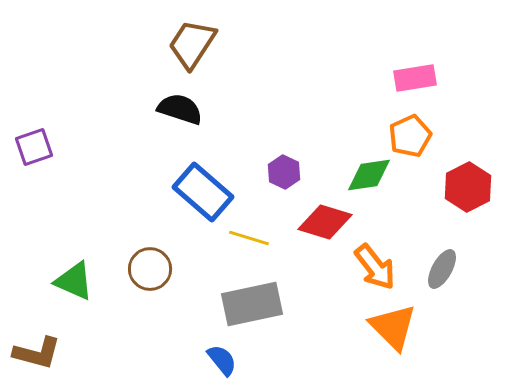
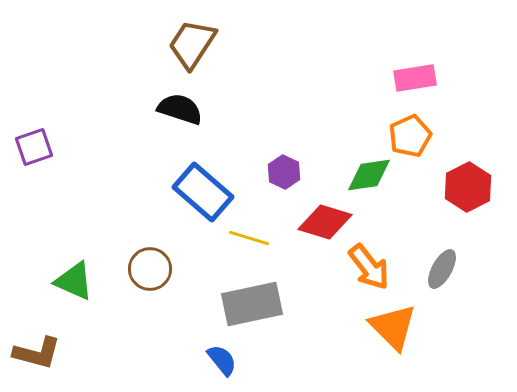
orange arrow: moved 6 px left
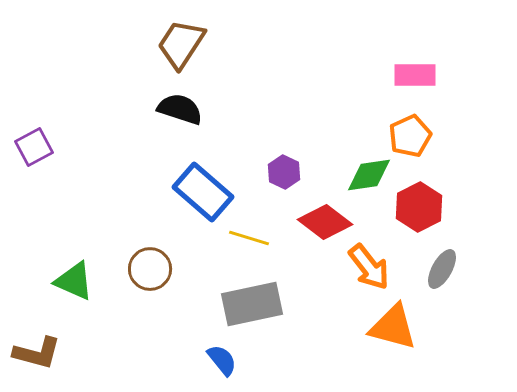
brown trapezoid: moved 11 px left
pink rectangle: moved 3 px up; rotated 9 degrees clockwise
purple square: rotated 9 degrees counterclockwise
red hexagon: moved 49 px left, 20 px down
red diamond: rotated 20 degrees clockwise
orange triangle: rotated 30 degrees counterclockwise
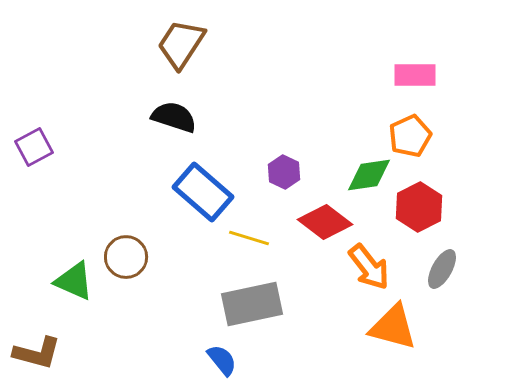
black semicircle: moved 6 px left, 8 px down
brown circle: moved 24 px left, 12 px up
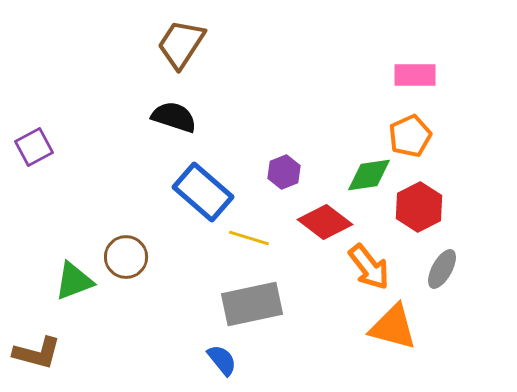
purple hexagon: rotated 12 degrees clockwise
green triangle: rotated 45 degrees counterclockwise
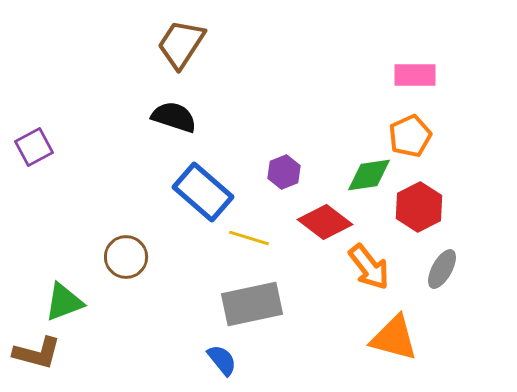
green triangle: moved 10 px left, 21 px down
orange triangle: moved 1 px right, 11 px down
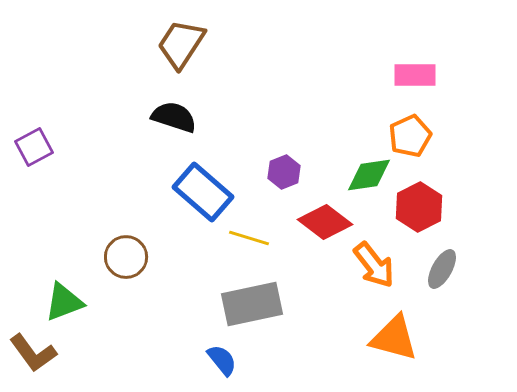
orange arrow: moved 5 px right, 2 px up
brown L-shape: moved 4 px left; rotated 39 degrees clockwise
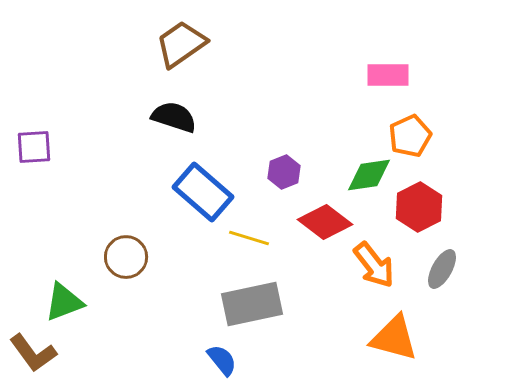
brown trapezoid: rotated 22 degrees clockwise
pink rectangle: moved 27 px left
purple square: rotated 24 degrees clockwise
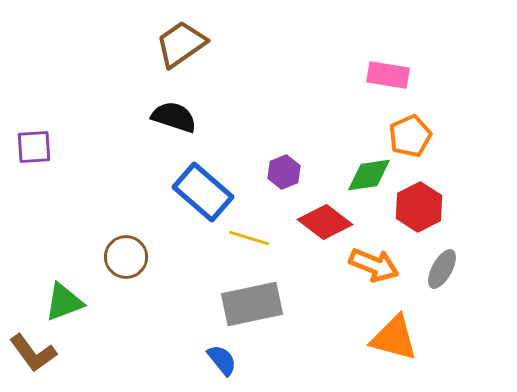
pink rectangle: rotated 9 degrees clockwise
orange arrow: rotated 30 degrees counterclockwise
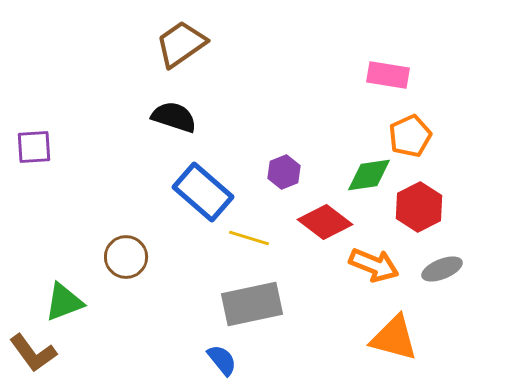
gray ellipse: rotated 39 degrees clockwise
